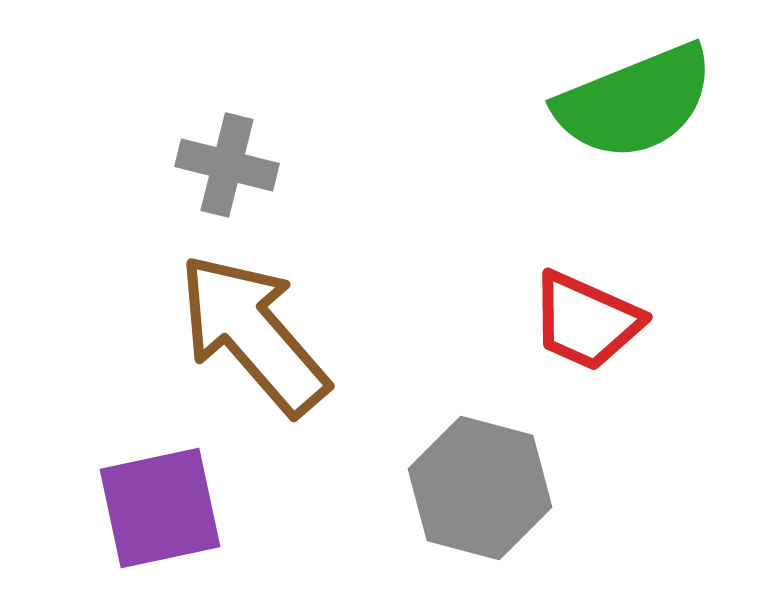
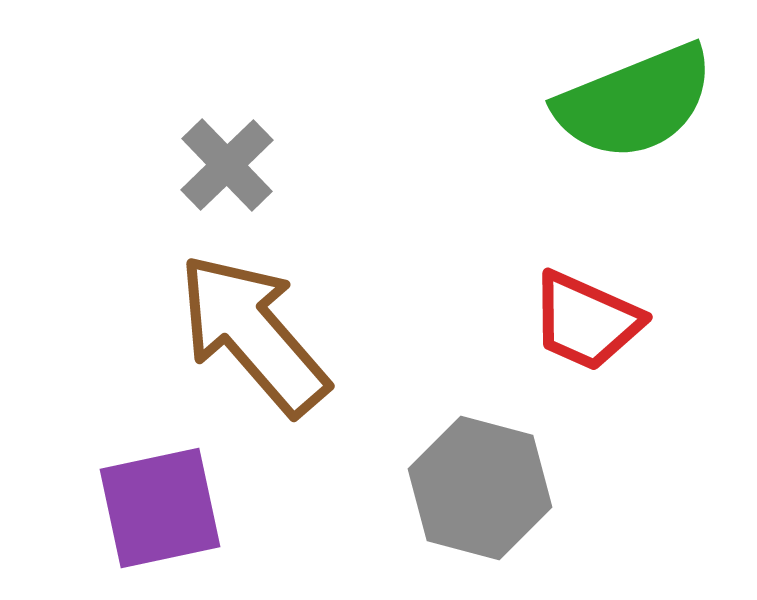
gray cross: rotated 32 degrees clockwise
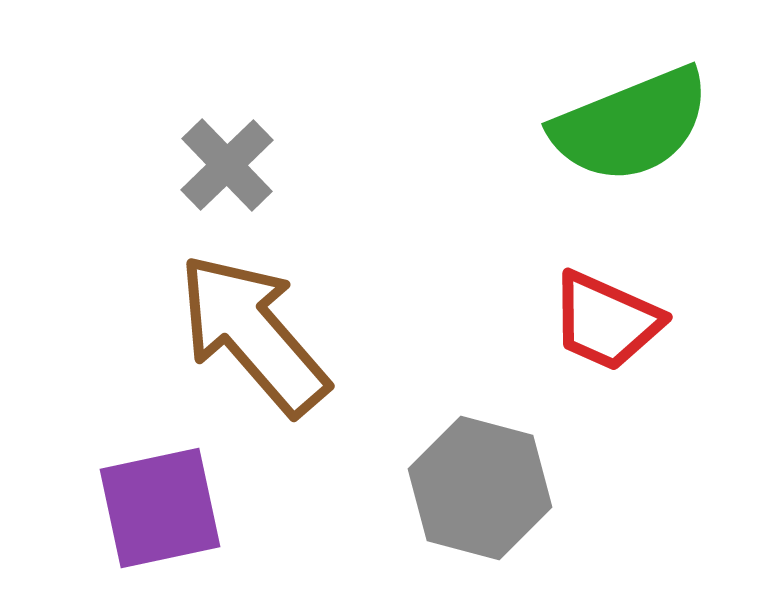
green semicircle: moved 4 px left, 23 px down
red trapezoid: moved 20 px right
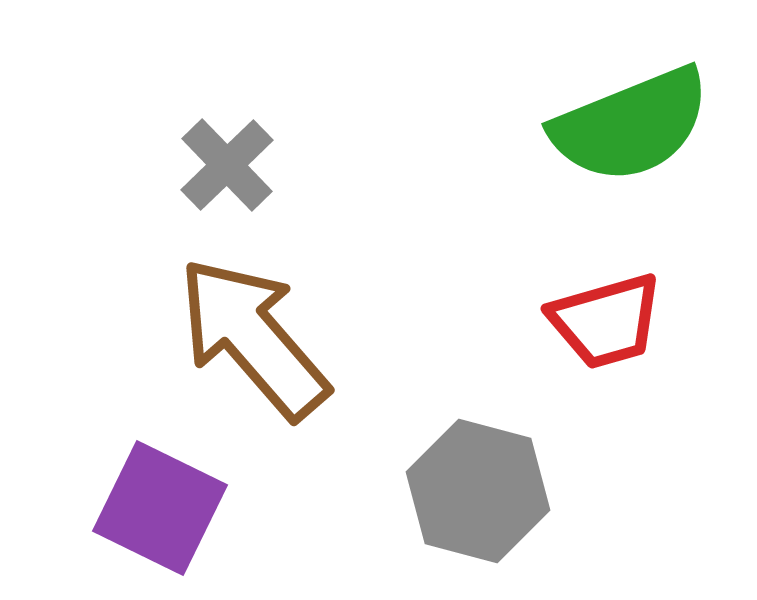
red trapezoid: rotated 40 degrees counterclockwise
brown arrow: moved 4 px down
gray hexagon: moved 2 px left, 3 px down
purple square: rotated 38 degrees clockwise
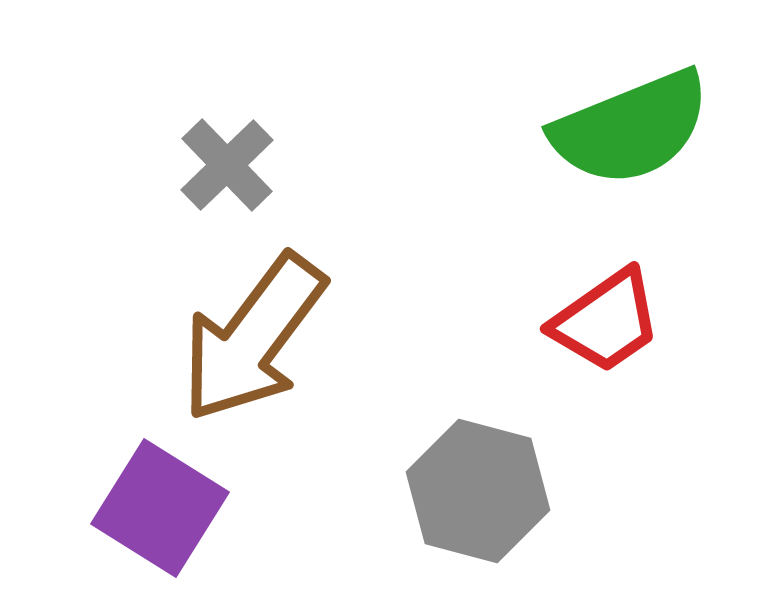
green semicircle: moved 3 px down
red trapezoid: rotated 19 degrees counterclockwise
brown arrow: rotated 102 degrees counterclockwise
purple square: rotated 6 degrees clockwise
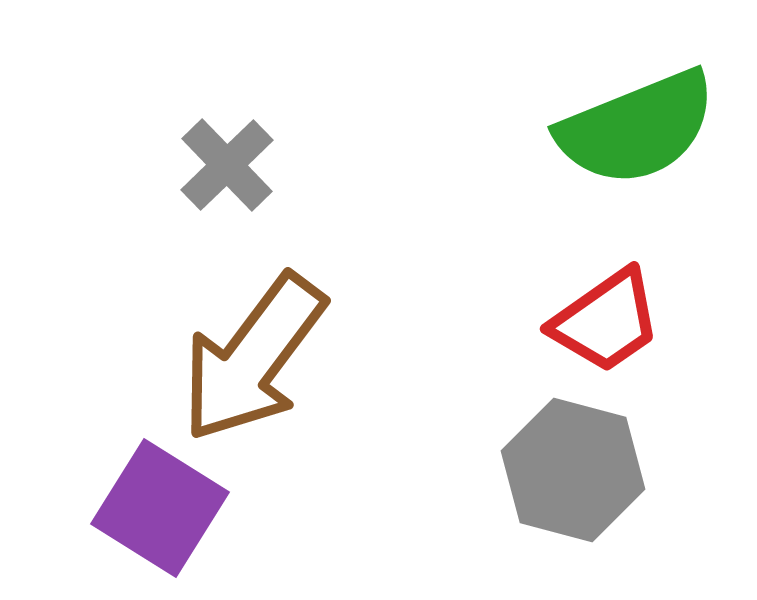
green semicircle: moved 6 px right
brown arrow: moved 20 px down
gray hexagon: moved 95 px right, 21 px up
